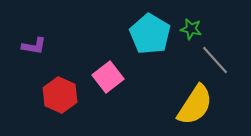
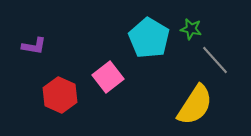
cyan pentagon: moved 1 px left, 4 px down
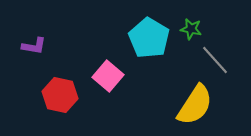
pink square: moved 1 px up; rotated 12 degrees counterclockwise
red hexagon: rotated 12 degrees counterclockwise
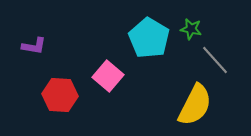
red hexagon: rotated 8 degrees counterclockwise
yellow semicircle: rotated 6 degrees counterclockwise
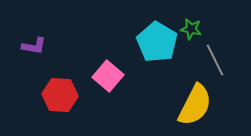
cyan pentagon: moved 8 px right, 4 px down
gray line: rotated 16 degrees clockwise
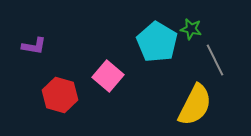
red hexagon: rotated 12 degrees clockwise
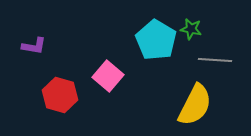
cyan pentagon: moved 1 px left, 2 px up
gray line: rotated 60 degrees counterclockwise
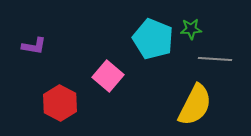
green star: rotated 15 degrees counterclockwise
cyan pentagon: moved 3 px left, 1 px up; rotated 9 degrees counterclockwise
gray line: moved 1 px up
red hexagon: moved 8 px down; rotated 12 degrees clockwise
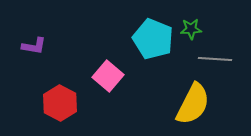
yellow semicircle: moved 2 px left, 1 px up
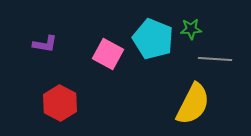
purple L-shape: moved 11 px right, 2 px up
pink square: moved 22 px up; rotated 12 degrees counterclockwise
